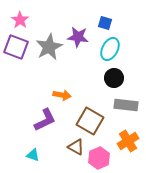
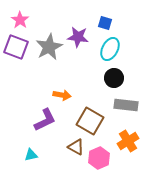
cyan triangle: moved 2 px left; rotated 32 degrees counterclockwise
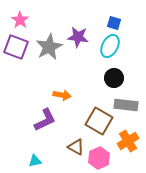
blue square: moved 9 px right
cyan ellipse: moved 3 px up
brown square: moved 9 px right
cyan triangle: moved 4 px right, 6 px down
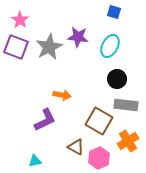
blue square: moved 11 px up
black circle: moved 3 px right, 1 px down
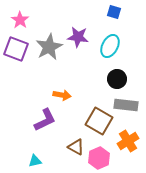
purple square: moved 2 px down
